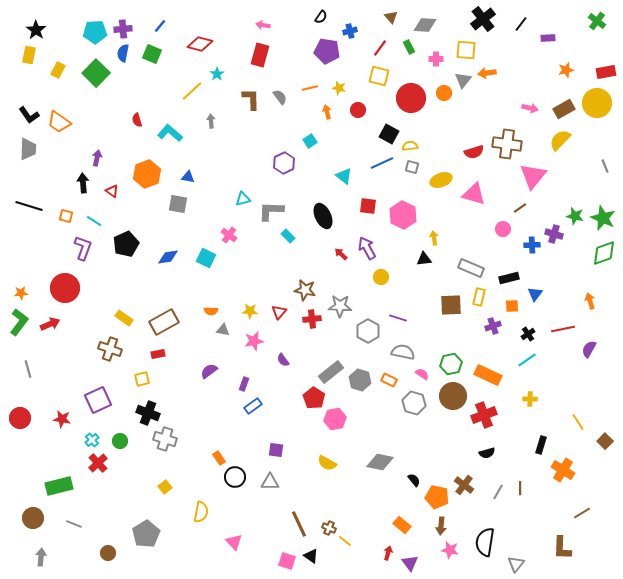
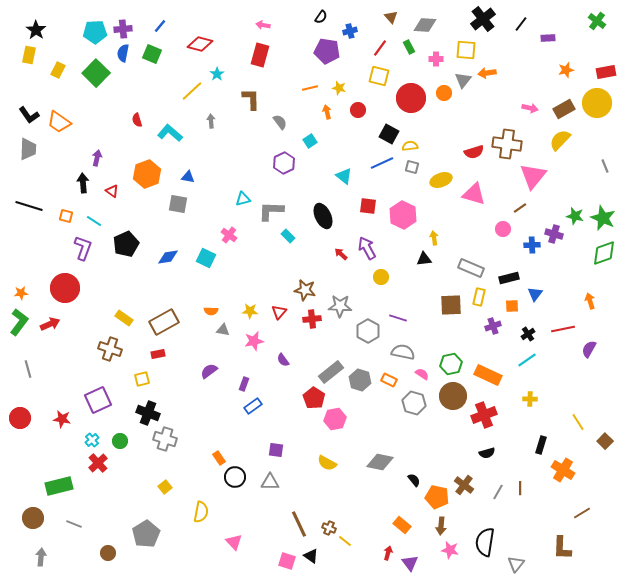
gray semicircle at (280, 97): moved 25 px down
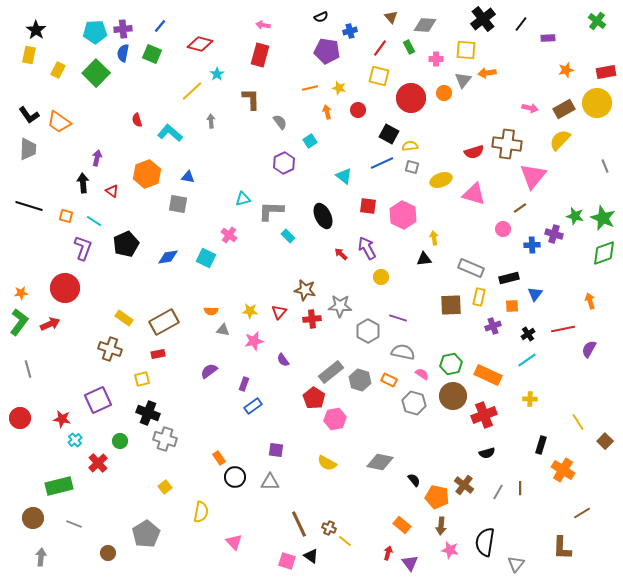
black semicircle at (321, 17): rotated 32 degrees clockwise
cyan cross at (92, 440): moved 17 px left
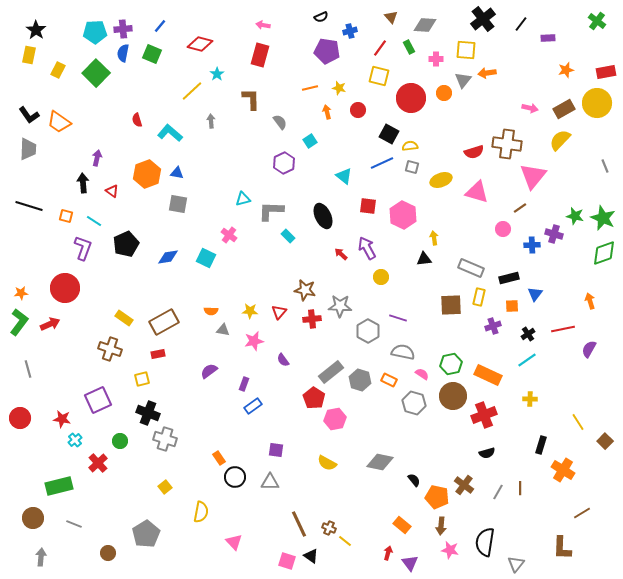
blue triangle at (188, 177): moved 11 px left, 4 px up
pink triangle at (474, 194): moved 3 px right, 2 px up
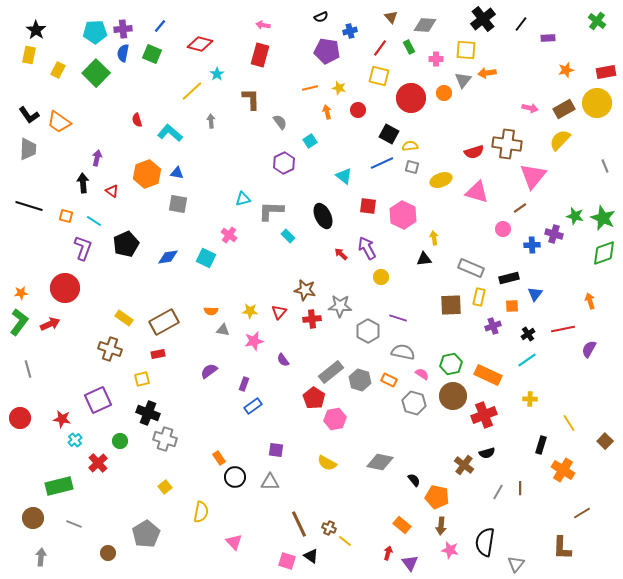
yellow line at (578, 422): moved 9 px left, 1 px down
brown cross at (464, 485): moved 20 px up
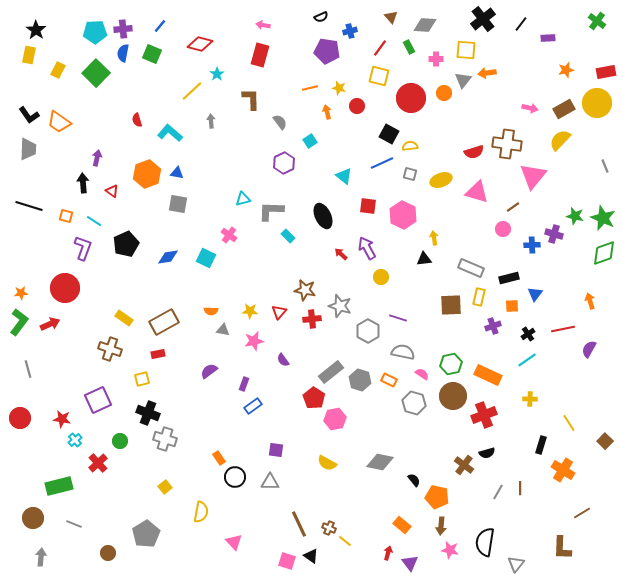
red circle at (358, 110): moved 1 px left, 4 px up
gray square at (412, 167): moved 2 px left, 7 px down
brown line at (520, 208): moved 7 px left, 1 px up
gray star at (340, 306): rotated 15 degrees clockwise
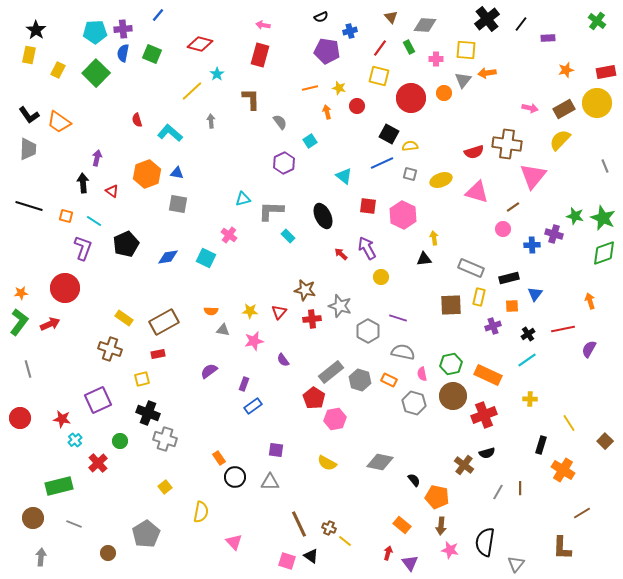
black cross at (483, 19): moved 4 px right
blue line at (160, 26): moved 2 px left, 11 px up
pink semicircle at (422, 374): rotated 136 degrees counterclockwise
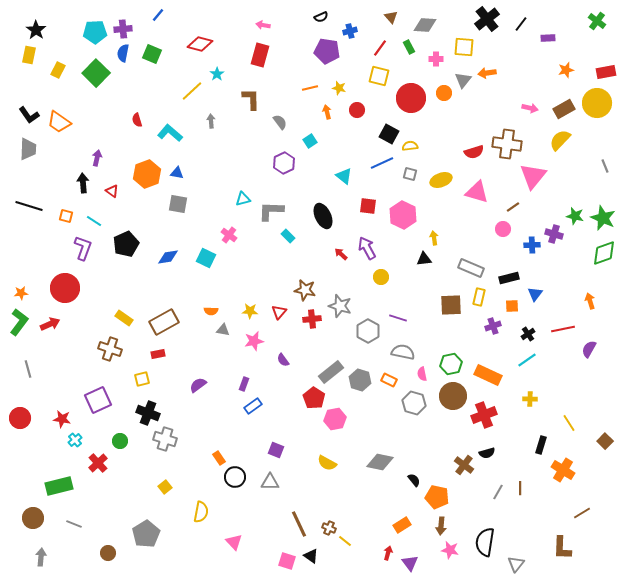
yellow square at (466, 50): moved 2 px left, 3 px up
red circle at (357, 106): moved 4 px down
purple semicircle at (209, 371): moved 11 px left, 14 px down
purple square at (276, 450): rotated 14 degrees clockwise
orange rectangle at (402, 525): rotated 72 degrees counterclockwise
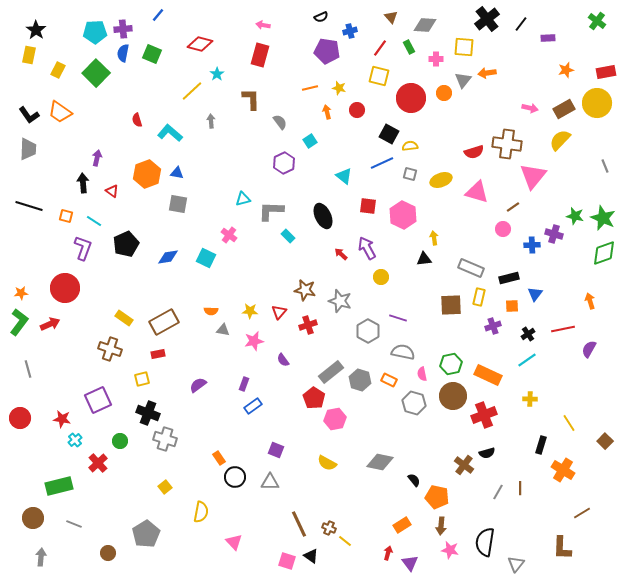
orange trapezoid at (59, 122): moved 1 px right, 10 px up
gray star at (340, 306): moved 5 px up
red cross at (312, 319): moved 4 px left, 6 px down; rotated 12 degrees counterclockwise
